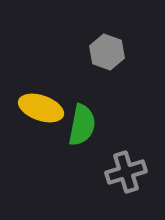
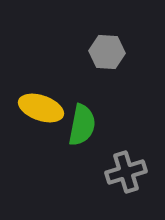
gray hexagon: rotated 16 degrees counterclockwise
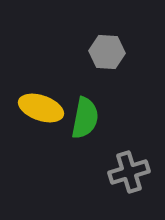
green semicircle: moved 3 px right, 7 px up
gray cross: moved 3 px right
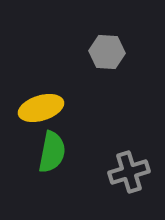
yellow ellipse: rotated 36 degrees counterclockwise
green semicircle: moved 33 px left, 34 px down
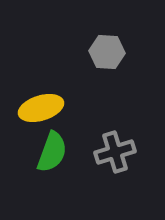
green semicircle: rotated 9 degrees clockwise
gray cross: moved 14 px left, 20 px up
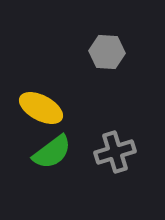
yellow ellipse: rotated 45 degrees clockwise
green semicircle: rotated 33 degrees clockwise
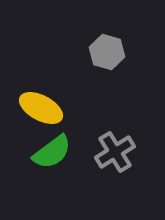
gray hexagon: rotated 12 degrees clockwise
gray cross: rotated 15 degrees counterclockwise
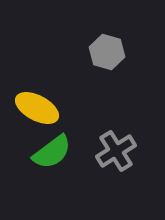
yellow ellipse: moved 4 px left
gray cross: moved 1 px right, 1 px up
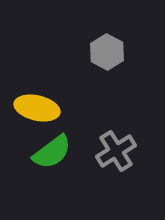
gray hexagon: rotated 12 degrees clockwise
yellow ellipse: rotated 15 degrees counterclockwise
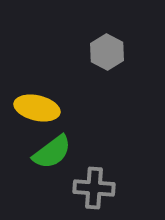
gray cross: moved 22 px left, 37 px down; rotated 36 degrees clockwise
